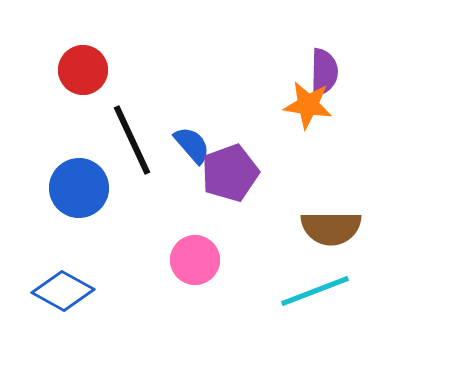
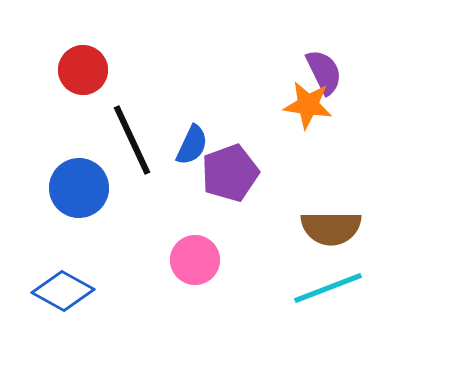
purple semicircle: rotated 27 degrees counterclockwise
blue semicircle: rotated 66 degrees clockwise
cyan line: moved 13 px right, 3 px up
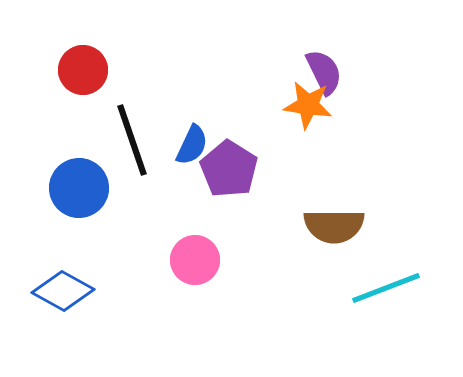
black line: rotated 6 degrees clockwise
purple pentagon: moved 1 px left, 4 px up; rotated 20 degrees counterclockwise
brown semicircle: moved 3 px right, 2 px up
cyan line: moved 58 px right
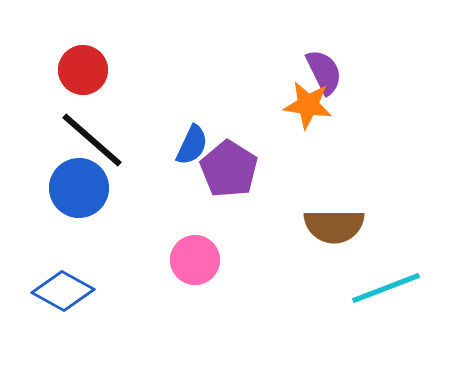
black line: moved 40 px left; rotated 30 degrees counterclockwise
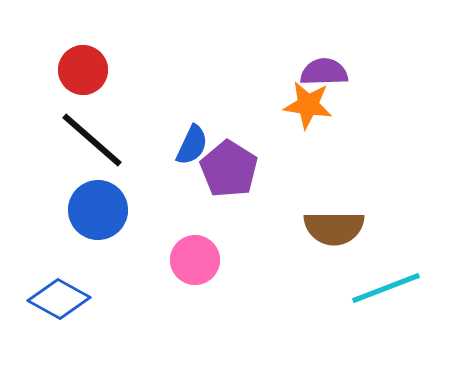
purple semicircle: rotated 66 degrees counterclockwise
blue circle: moved 19 px right, 22 px down
brown semicircle: moved 2 px down
blue diamond: moved 4 px left, 8 px down
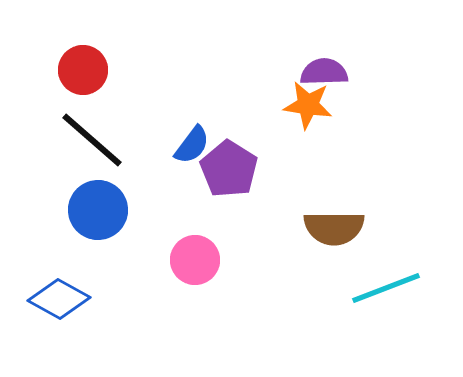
blue semicircle: rotated 12 degrees clockwise
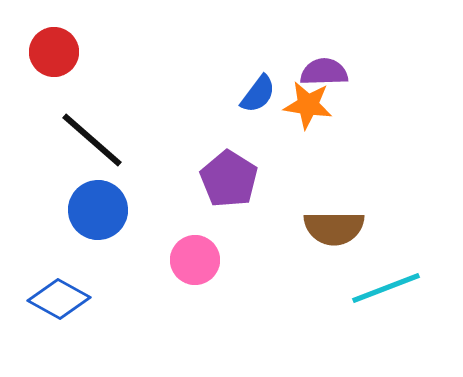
red circle: moved 29 px left, 18 px up
blue semicircle: moved 66 px right, 51 px up
purple pentagon: moved 10 px down
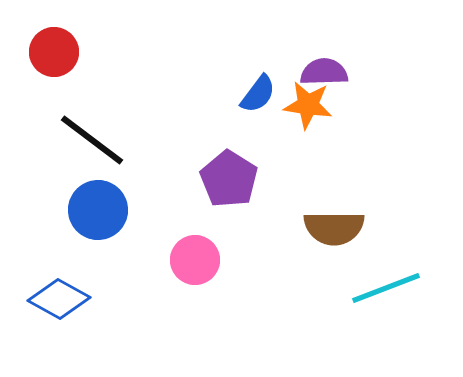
black line: rotated 4 degrees counterclockwise
